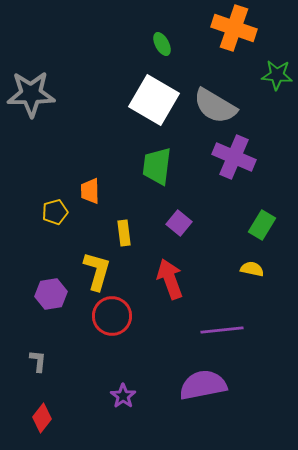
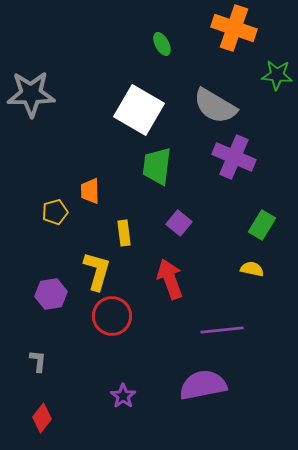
white square: moved 15 px left, 10 px down
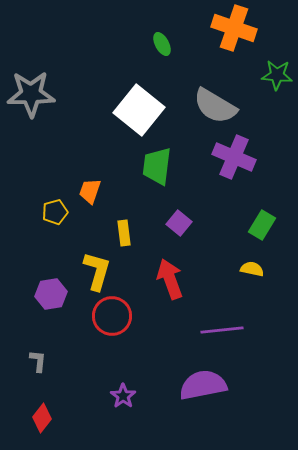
white square: rotated 9 degrees clockwise
orange trapezoid: rotated 20 degrees clockwise
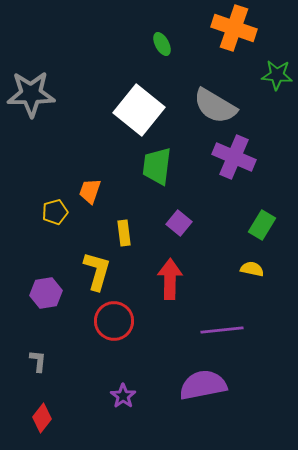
red arrow: rotated 21 degrees clockwise
purple hexagon: moved 5 px left, 1 px up
red circle: moved 2 px right, 5 px down
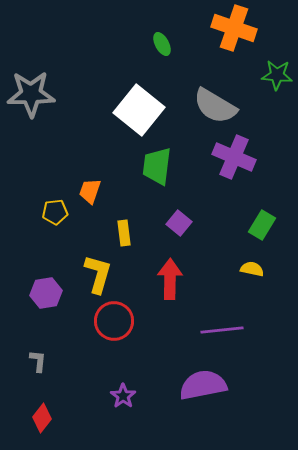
yellow pentagon: rotated 10 degrees clockwise
yellow L-shape: moved 1 px right, 3 px down
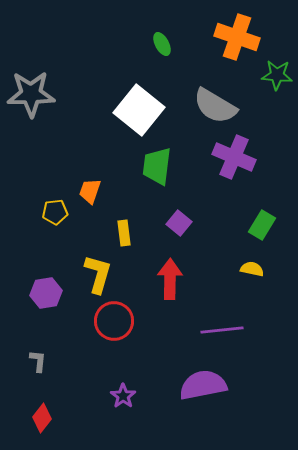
orange cross: moved 3 px right, 9 px down
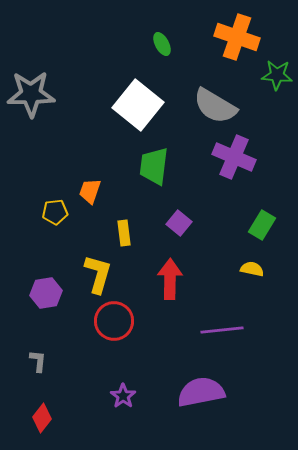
white square: moved 1 px left, 5 px up
green trapezoid: moved 3 px left
purple semicircle: moved 2 px left, 7 px down
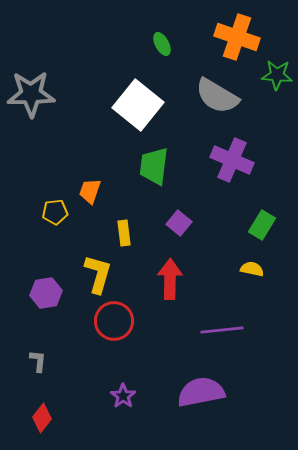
gray semicircle: moved 2 px right, 10 px up
purple cross: moved 2 px left, 3 px down
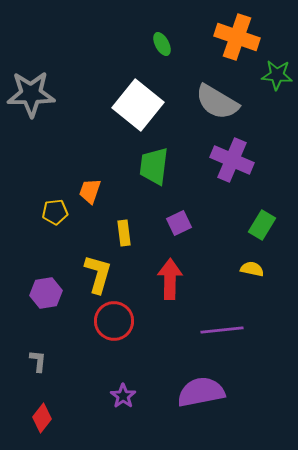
gray semicircle: moved 6 px down
purple square: rotated 25 degrees clockwise
